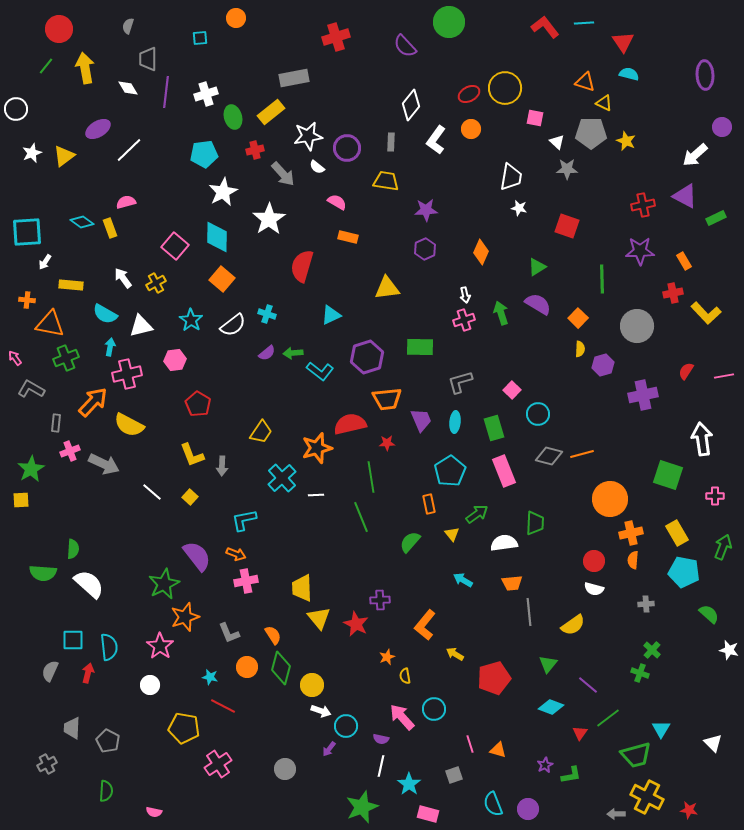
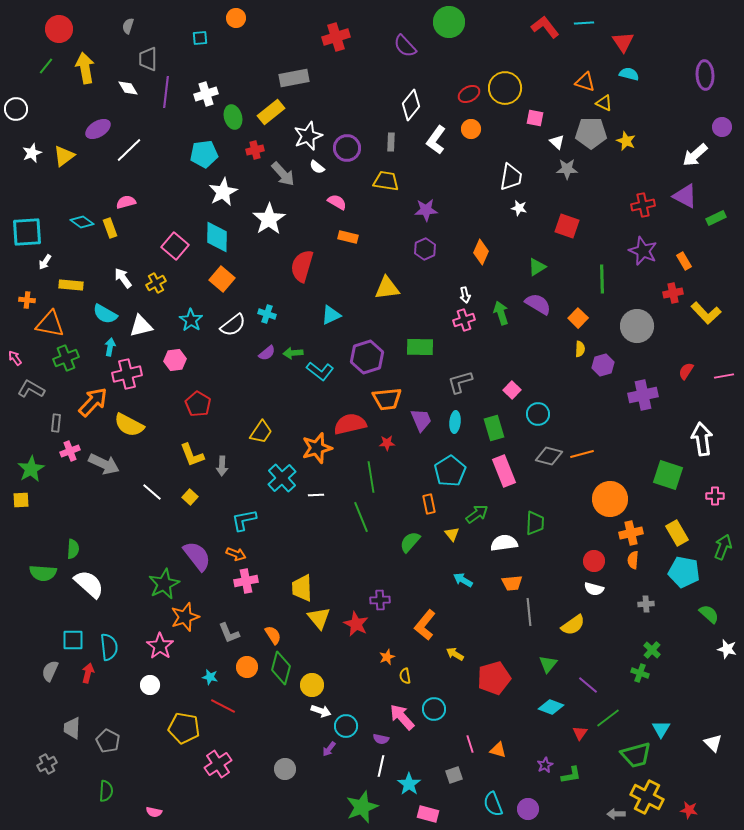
white star at (308, 136): rotated 12 degrees counterclockwise
purple star at (640, 251): moved 3 px right; rotated 24 degrees clockwise
white star at (729, 650): moved 2 px left, 1 px up
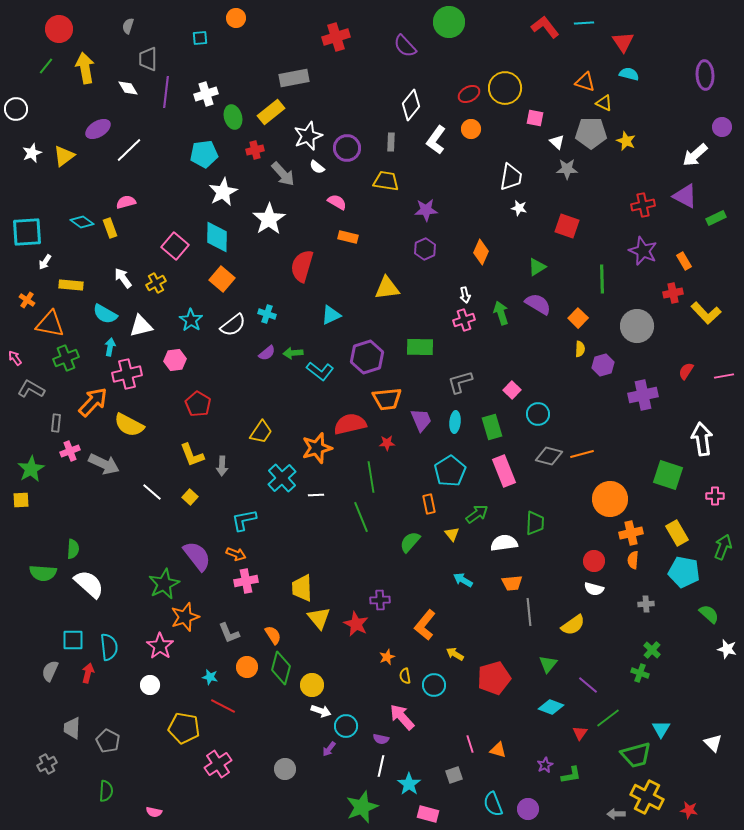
orange cross at (27, 300): rotated 28 degrees clockwise
green rectangle at (494, 428): moved 2 px left, 1 px up
cyan circle at (434, 709): moved 24 px up
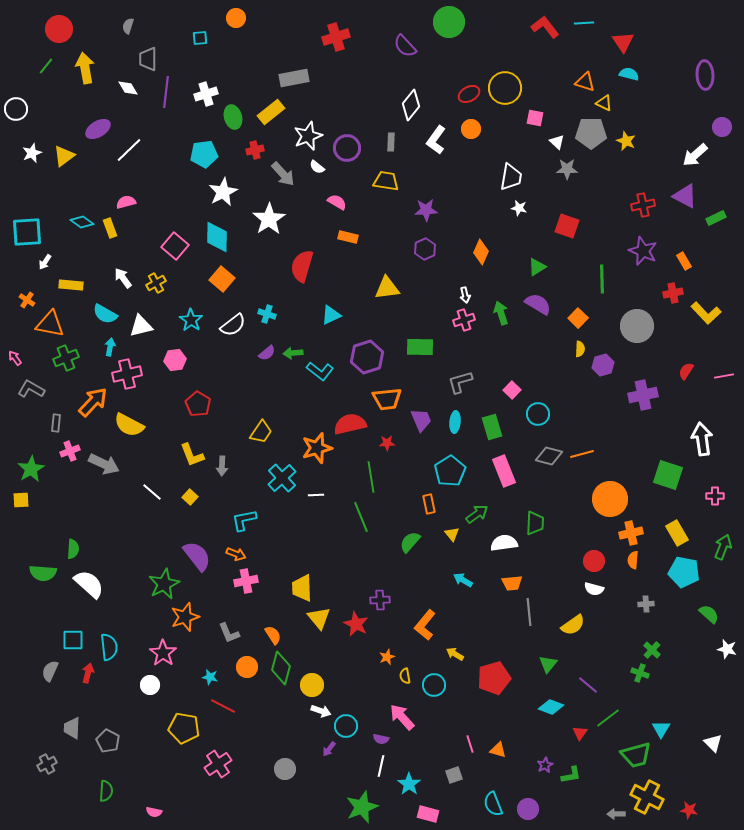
pink star at (160, 646): moved 3 px right, 7 px down
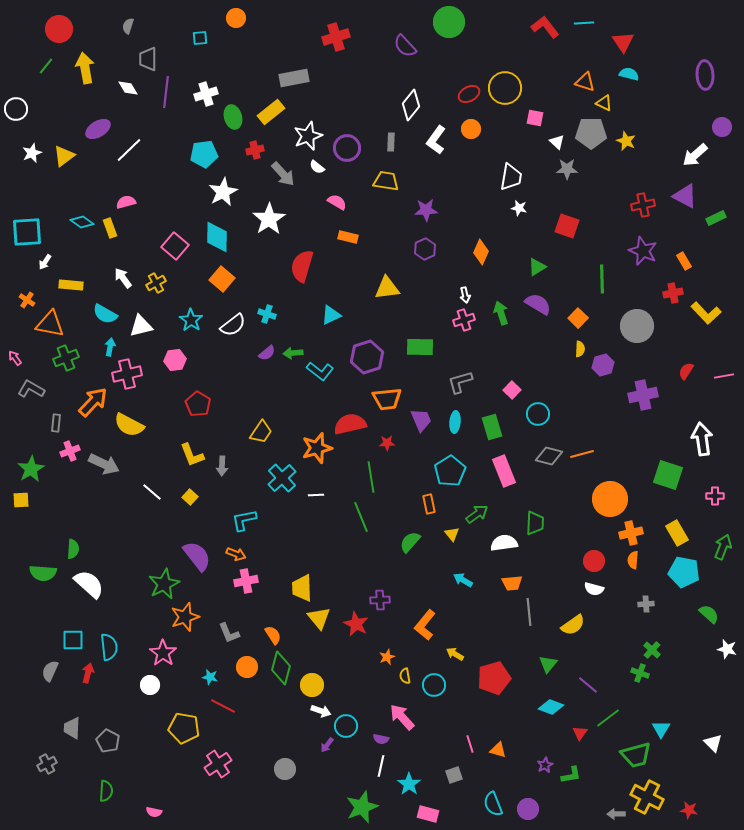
purple arrow at (329, 749): moved 2 px left, 4 px up
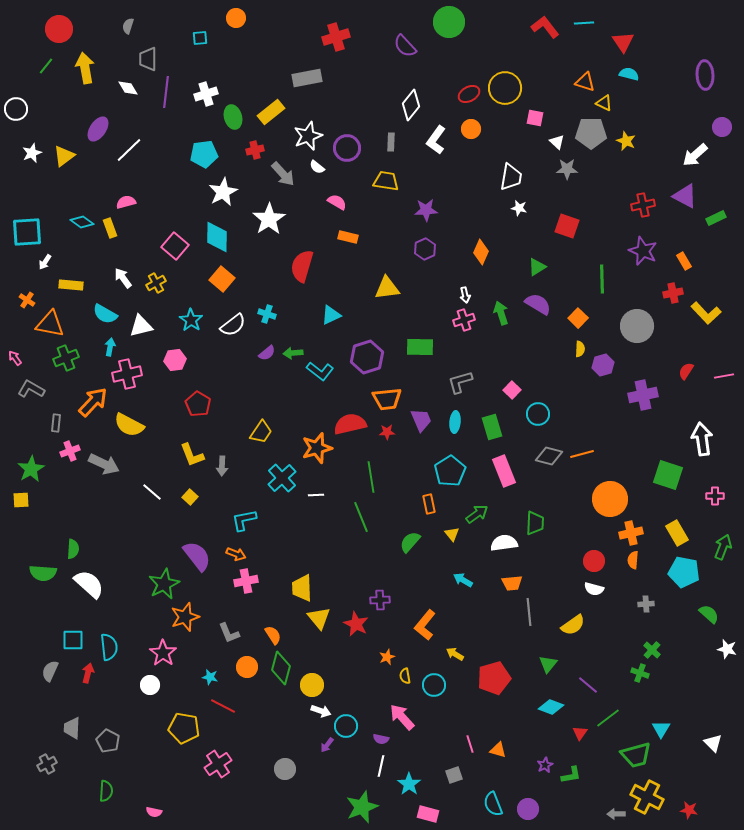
gray rectangle at (294, 78): moved 13 px right
purple ellipse at (98, 129): rotated 25 degrees counterclockwise
red star at (387, 443): moved 11 px up
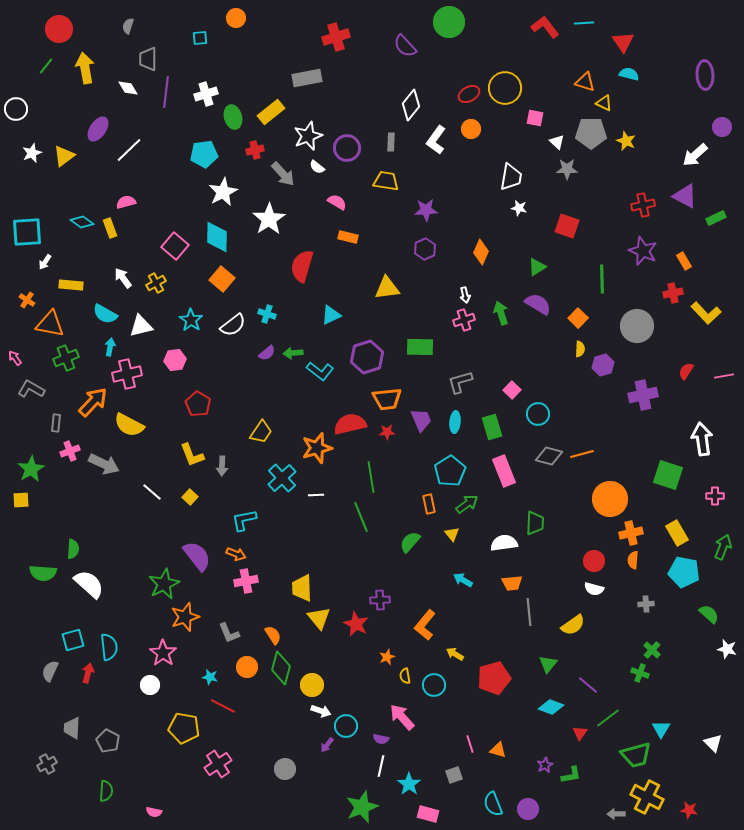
green arrow at (477, 514): moved 10 px left, 10 px up
cyan square at (73, 640): rotated 15 degrees counterclockwise
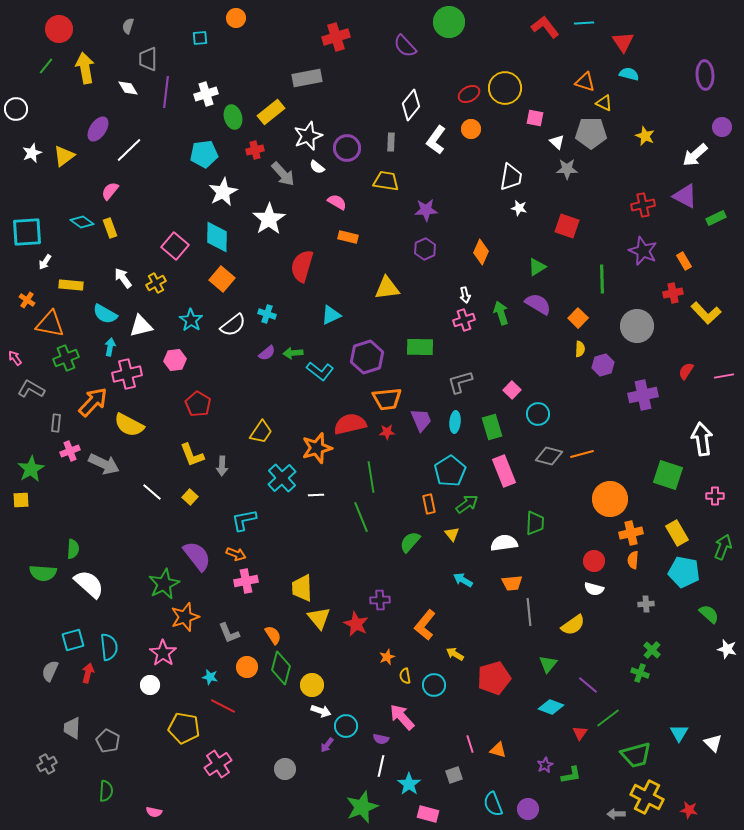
yellow star at (626, 141): moved 19 px right, 5 px up
pink semicircle at (126, 202): moved 16 px left, 11 px up; rotated 36 degrees counterclockwise
cyan triangle at (661, 729): moved 18 px right, 4 px down
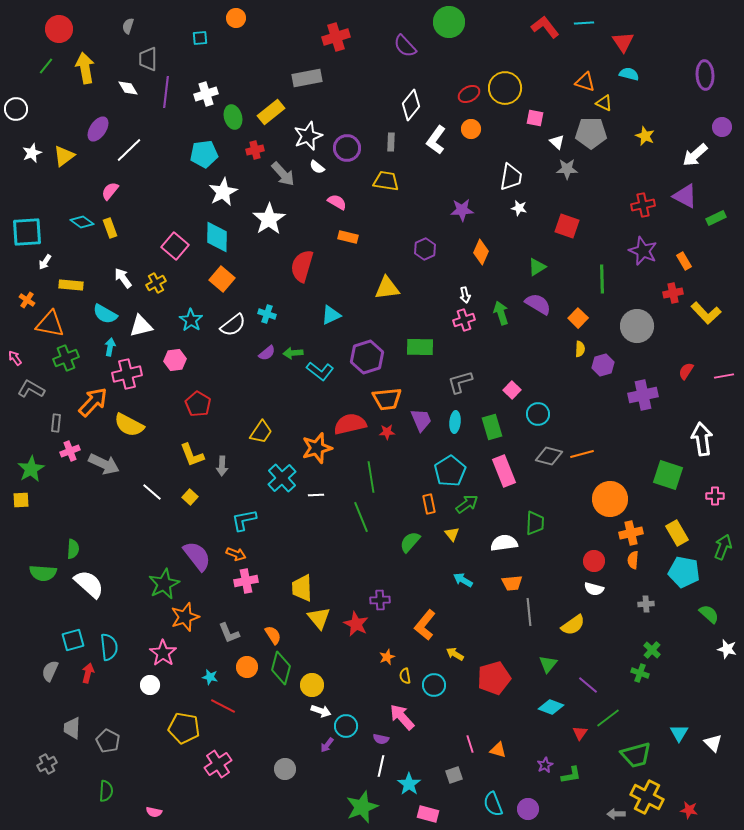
purple star at (426, 210): moved 36 px right
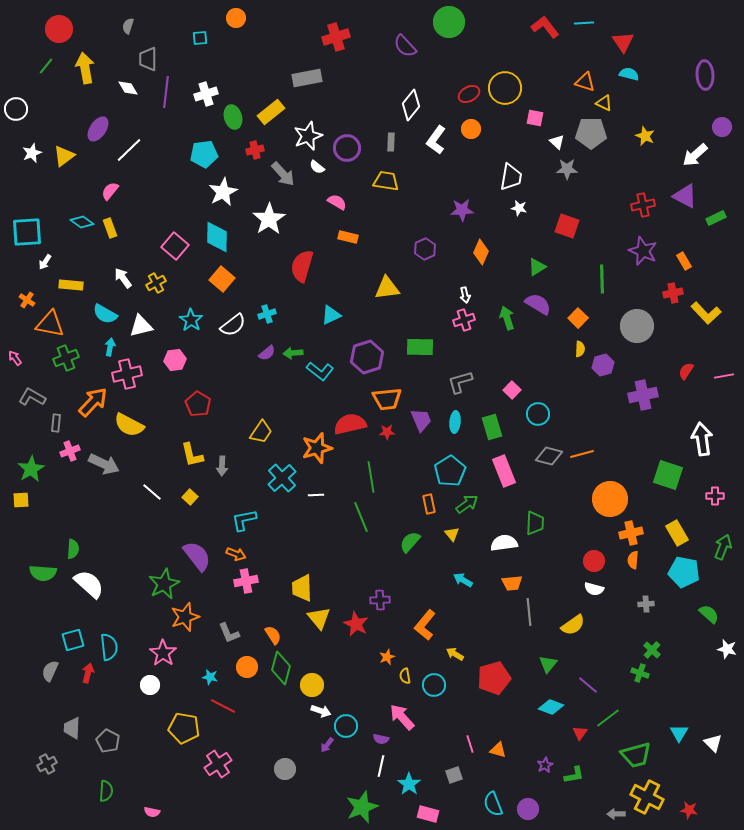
green arrow at (501, 313): moved 6 px right, 5 px down
cyan cross at (267, 314): rotated 36 degrees counterclockwise
gray L-shape at (31, 389): moved 1 px right, 8 px down
yellow L-shape at (192, 455): rotated 8 degrees clockwise
green L-shape at (571, 775): moved 3 px right
pink semicircle at (154, 812): moved 2 px left
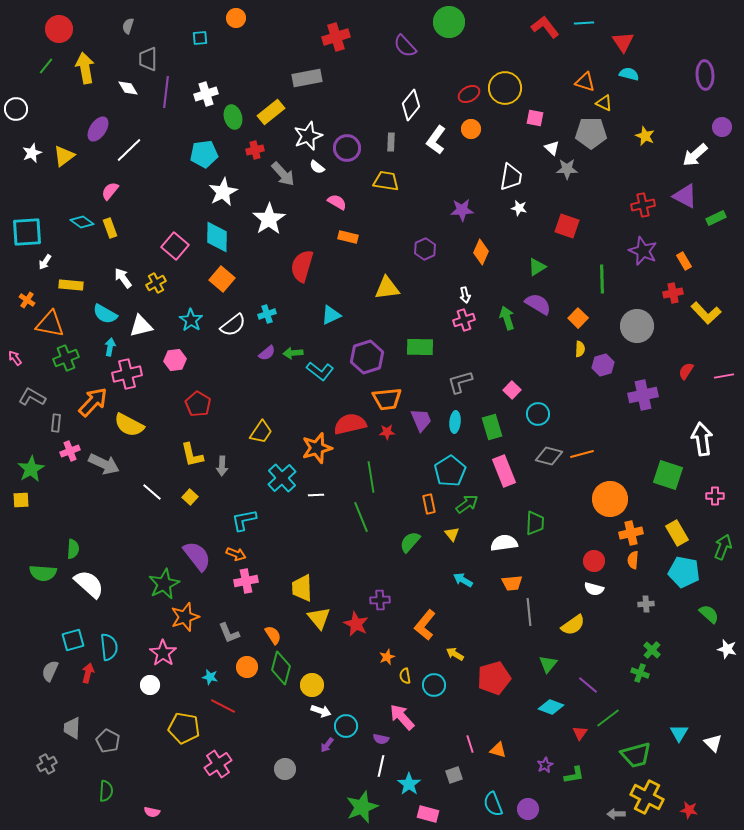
white triangle at (557, 142): moved 5 px left, 6 px down
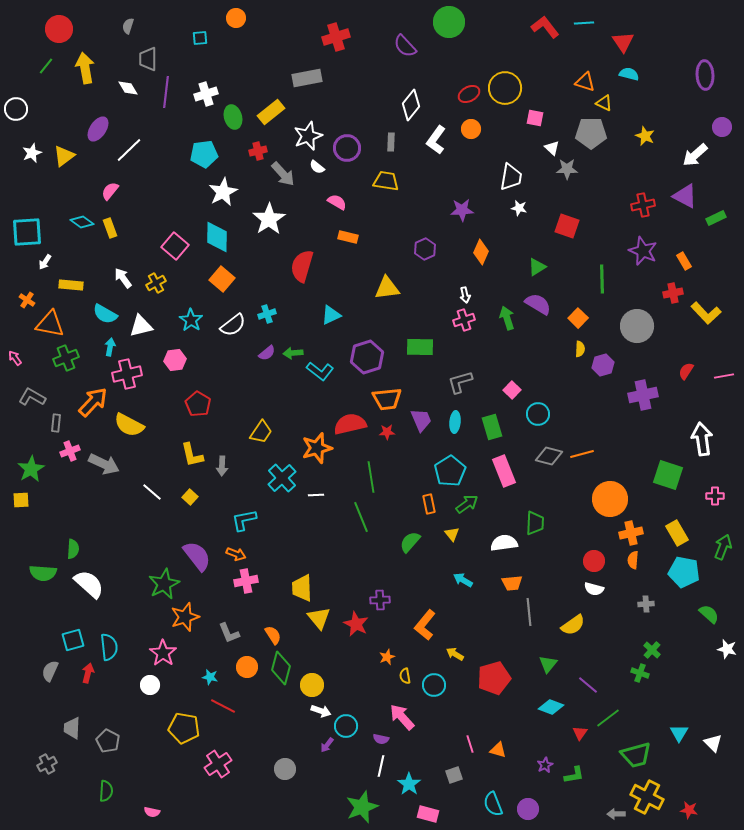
red cross at (255, 150): moved 3 px right, 1 px down
